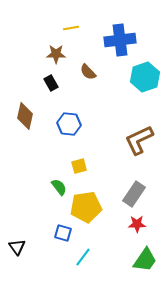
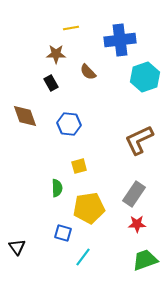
brown diamond: rotated 32 degrees counterclockwise
green semicircle: moved 2 px left, 1 px down; rotated 36 degrees clockwise
yellow pentagon: moved 3 px right, 1 px down
green trapezoid: rotated 144 degrees counterclockwise
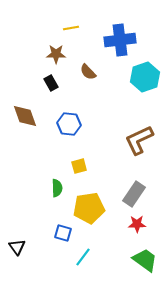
green trapezoid: rotated 56 degrees clockwise
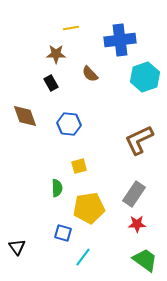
brown semicircle: moved 2 px right, 2 px down
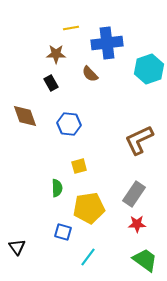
blue cross: moved 13 px left, 3 px down
cyan hexagon: moved 4 px right, 8 px up
blue square: moved 1 px up
cyan line: moved 5 px right
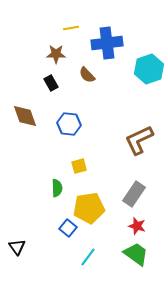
brown semicircle: moved 3 px left, 1 px down
red star: moved 2 px down; rotated 18 degrees clockwise
blue square: moved 5 px right, 4 px up; rotated 24 degrees clockwise
green trapezoid: moved 9 px left, 6 px up
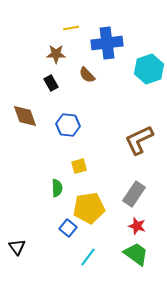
blue hexagon: moved 1 px left, 1 px down
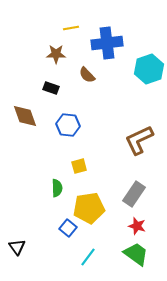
black rectangle: moved 5 px down; rotated 42 degrees counterclockwise
